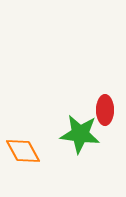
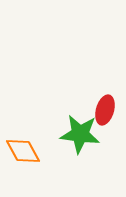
red ellipse: rotated 16 degrees clockwise
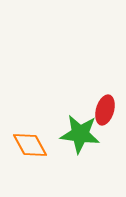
orange diamond: moved 7 px right, 6 px up
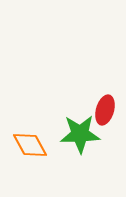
green star: rotated 9 degrees counterclockwise
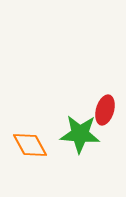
green star: rotated 6 degrees clockwise
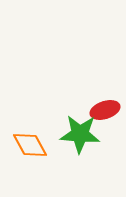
red ellipse: rotated 56 degrees clockwise
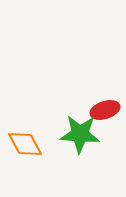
orange diamond: moved 5 px left, 1 px up
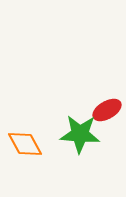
red ellipse: moved 2 px right; rotated 12 degrees counterclockwise
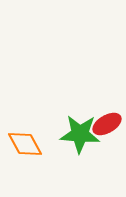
red ellipse: moved 14 px down
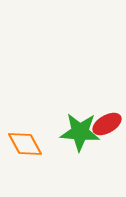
green star: moved 2 px up
